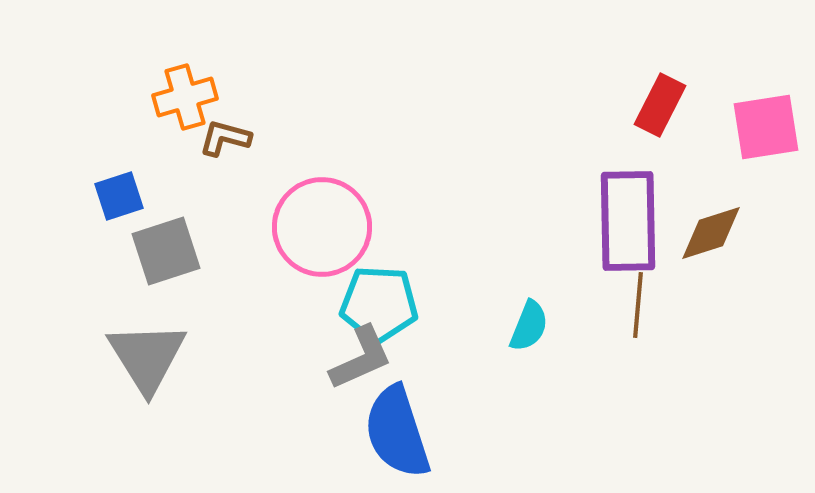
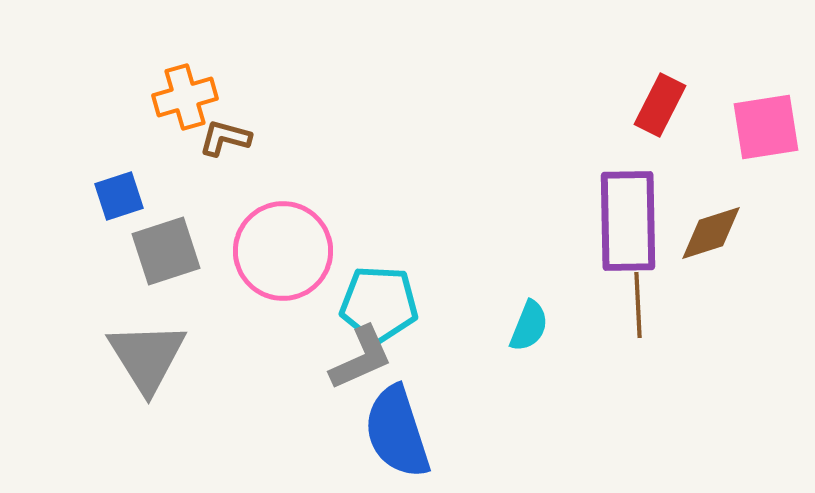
pink circle: moved 39 px left, 24 px down
brown line: rotated 8 degrees counterclockwise
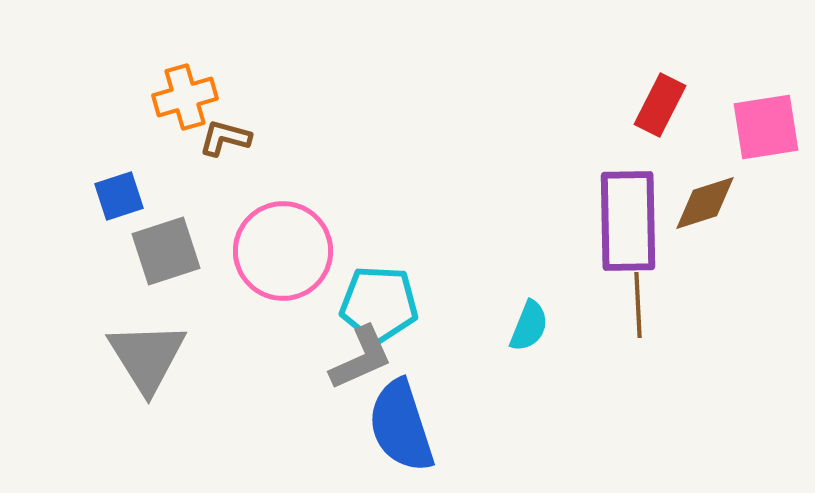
brown diamond: moved 6 px left, 30 px up
blue semicircle: moved 4 px right, 6 px up
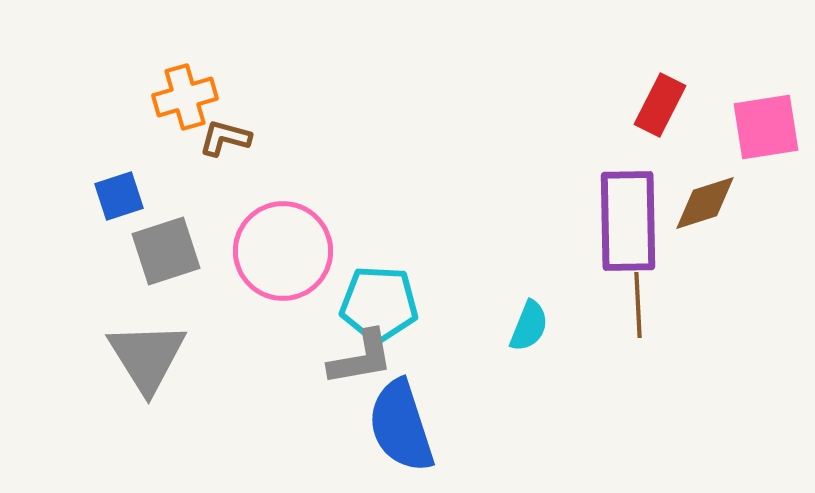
gray L-shape: rotated 14 degrees clockwise
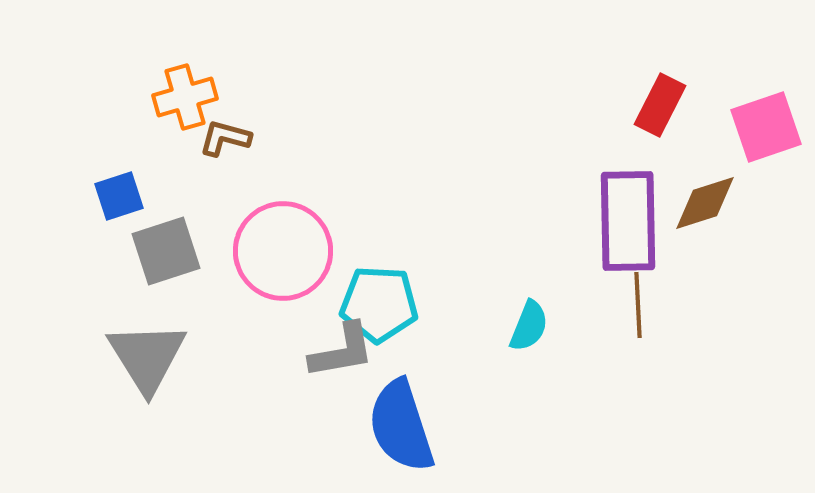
pink square: rotated 10 degrees counterclockwise
gray L-shape: moved 19 px left, 7 px up
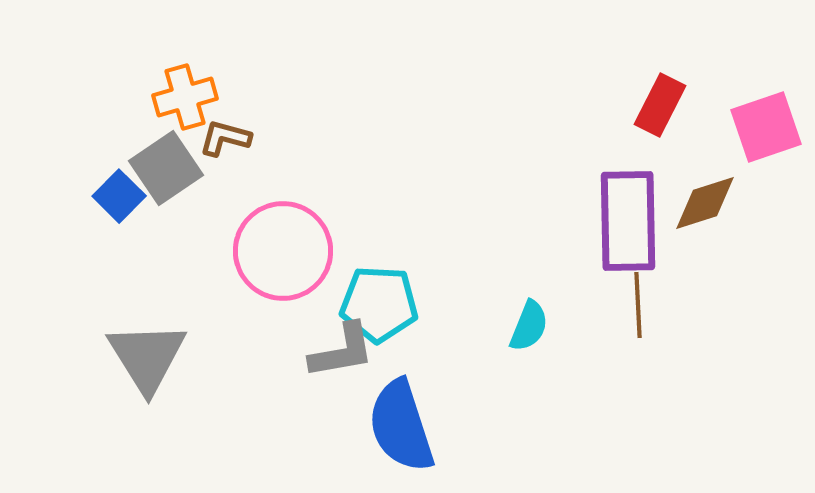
blue square: rotated 27 degrees counterclockwise
gray square: moved 83 px up; rotated 16 degrees counterclockwise
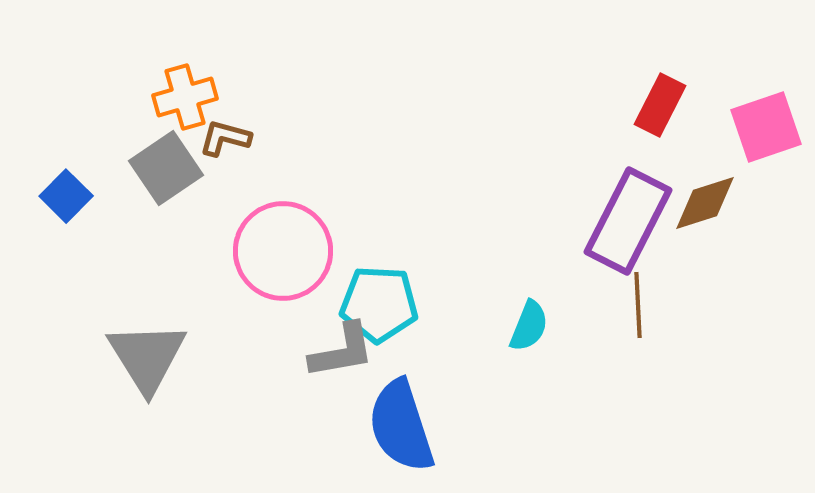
blue square: moved 53 px left
purple rectangle: rotated 28 degrees clockwise
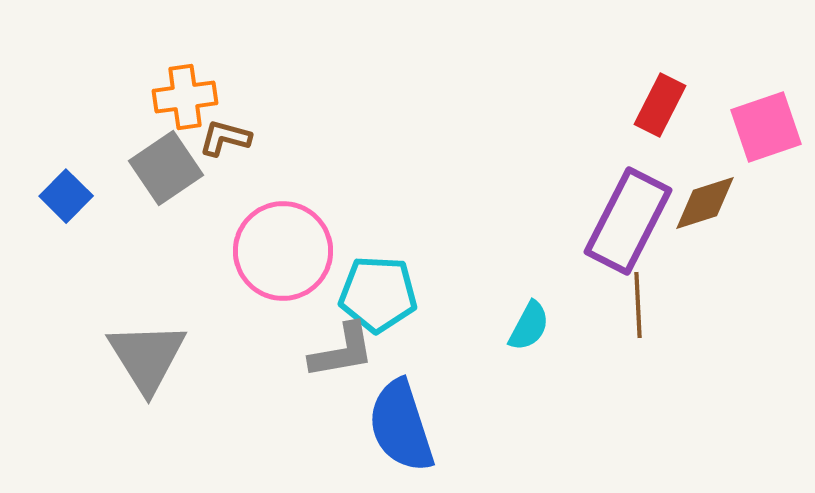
orange cross: rotated 8 degrees clockwise
cyan pentagon: moved 1 px left, 10 px up
cyan semicircle: rotated 6 degrees clockwise
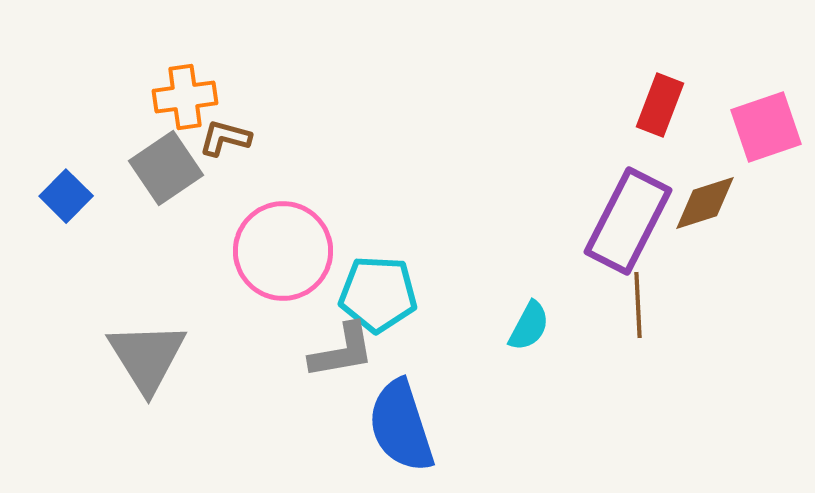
red rectangle: rotated 6 degrees counterclockwise
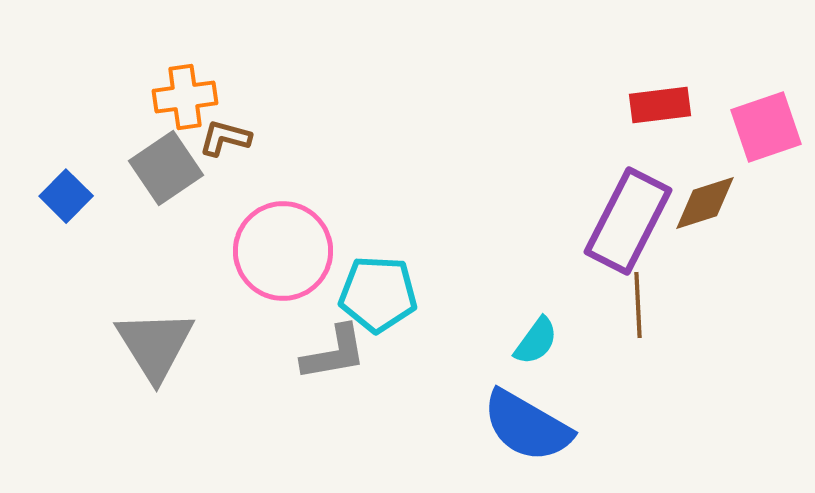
red rectangle: rotated 62 degrees clockwise
cyan semicircle: moved 7 px right, 15 px down; rotated 8 degrees clockwise
gray L-shape: moved 8 px left, 2 px down
gray triangle: moved 8 px right, 12 px up
blue semicircle: moved 126 px right; rotated 42 degrees counterclockwise
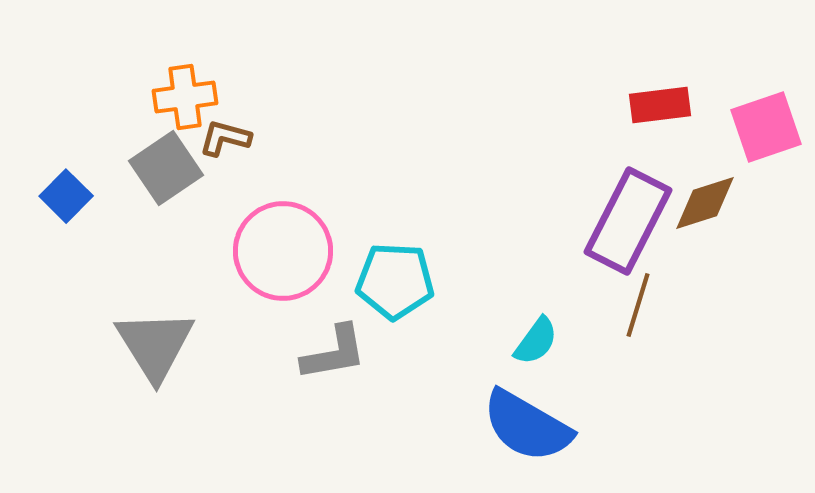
cyan pentagon: moved 17 px right, 13 px up
brown line: rotated 20 degrees clockwise
